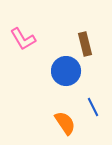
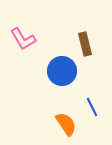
blue circle: moved 4 px left
blue line: moved 1 px left
orange semicircle: moved 1 px right, 1 px down
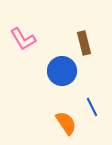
brown rectangle: moved 1 px left, 1 px up
orange semicircle: moved 1 px up
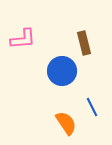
pink L-shape: rotated 64 degrees counterclockwise
